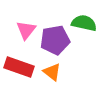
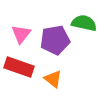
pink triangle: moved 5 px left, 4 px down
orange triangle: moved 1 px right, 7 px down
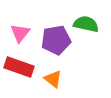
green semicircle: moved 2 px right, 1 px down
pink triangle: moved 1 px left, 1 px up
purple pentagon: moved 1 px right
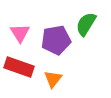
green semicircle: rotated 70 degrees counterclockwise
pink triangle: rotated 10 degrees counterclockwise
orange triangle: rotated 30 degrees clockwise
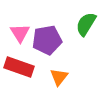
purple pentagon: moved 9 px left
orange triangle: moved 6 px right, 2 px up
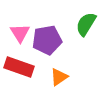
orange triangle: rotated 18 degrees clockwise
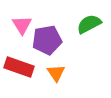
green semicircle: moved 3 px right; rotated 30 degrees clockwise
pink triangle: moved 2 px right, 8 px up
orange triangle: moved 3 px left, 4 px up; rotated 30 degrees counterclockwise
